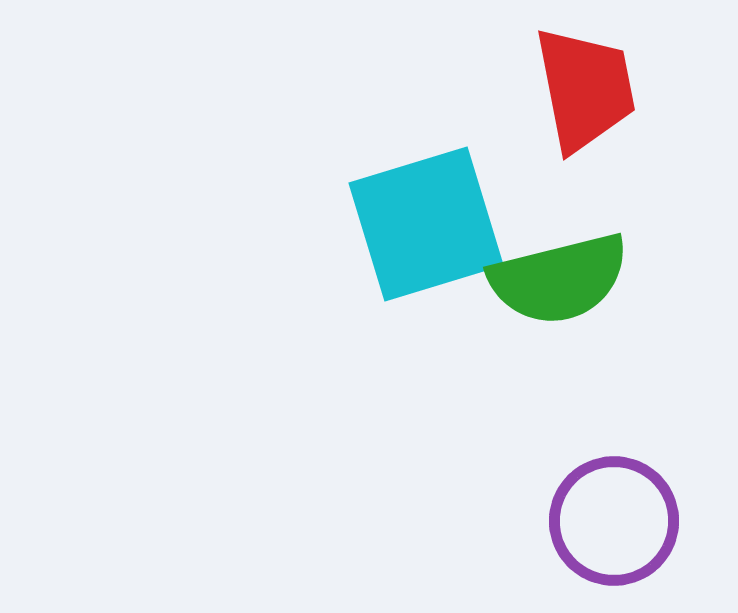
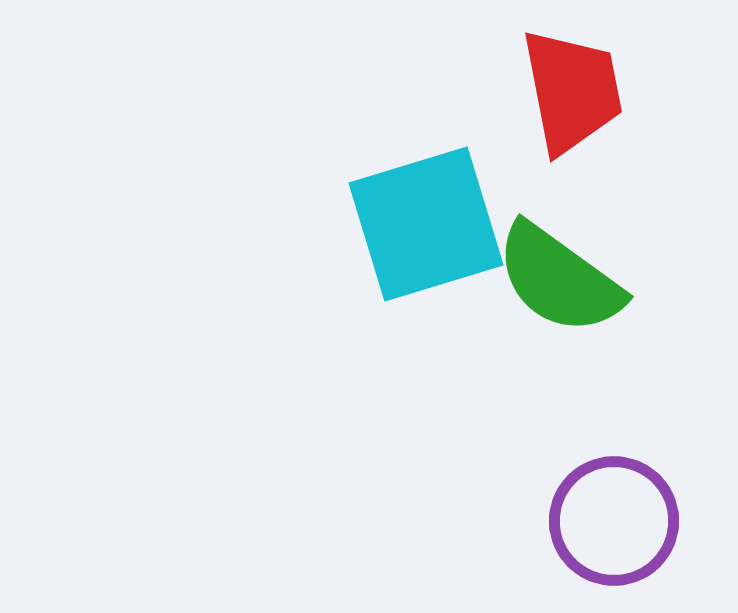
red trapezoid: moved 13 px left, 2 px down
green semicircle: rotated 50 degrees clockwise
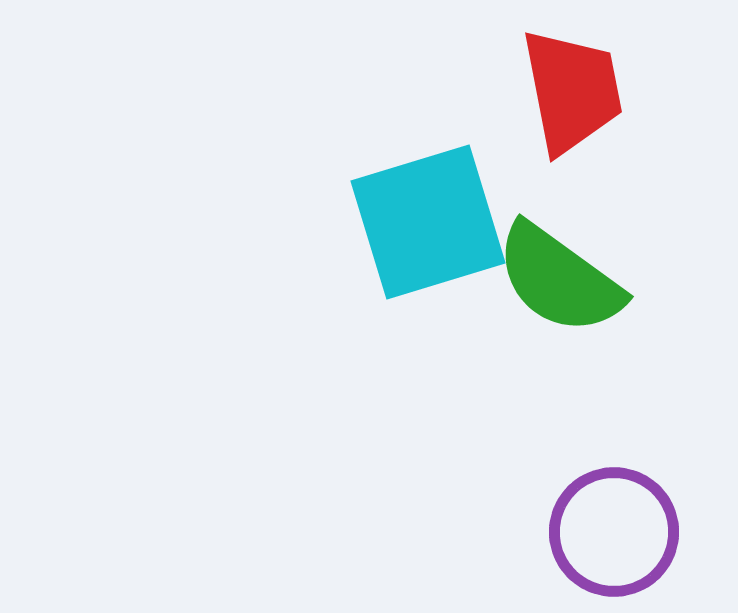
cyan square: moved 2 px right, 2 px up
purple circle: moved 11 px down
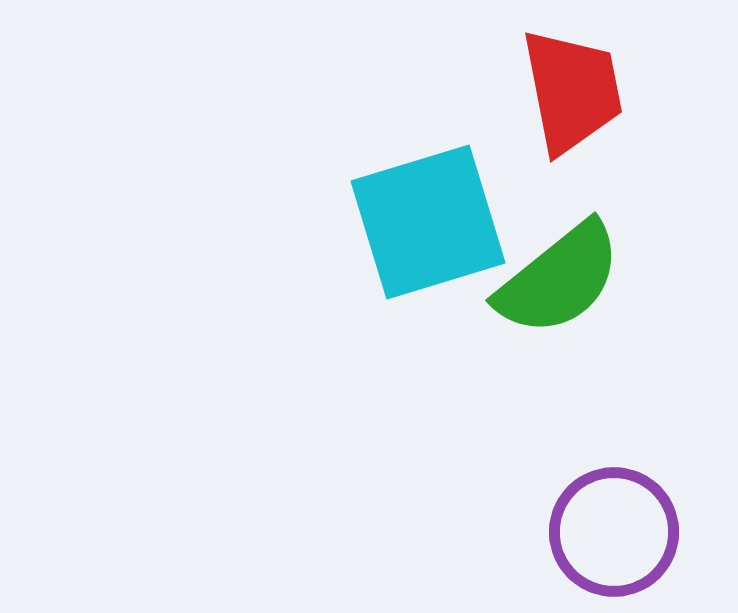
green semicircle: rotated 75 degrees counterclockwise
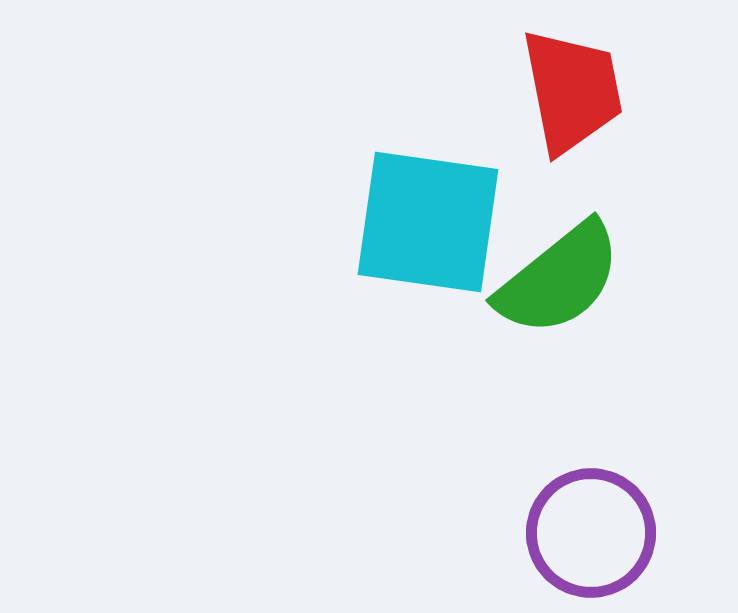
cyan square: rotated 25 degrees clockwise
purple circle: moved 23 px left, 1 px down
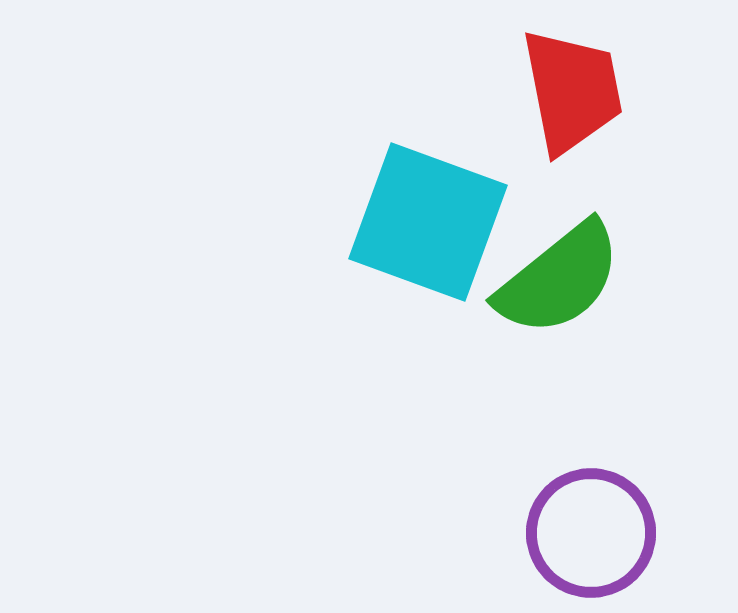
cyan square: rotated 12 degrees clockwise
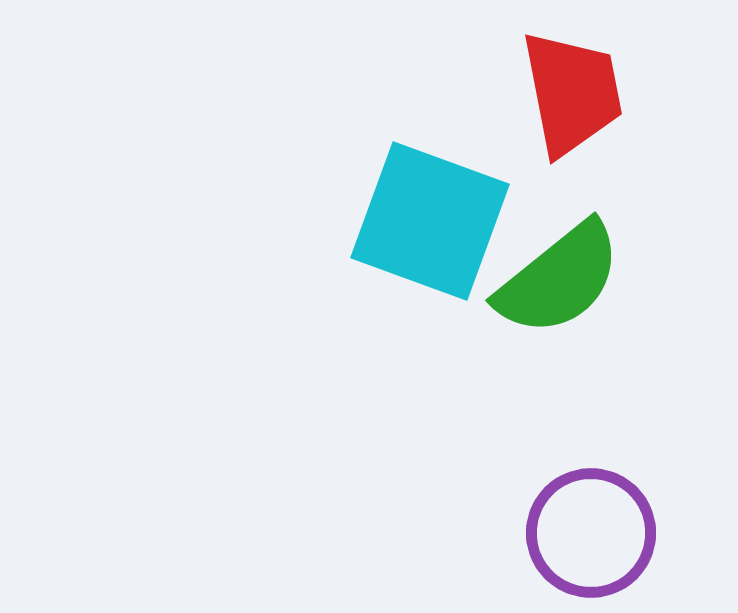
red trapezoid: moved 2 px down
cyan square: moved 2 px right, 1 px up
